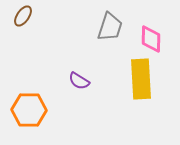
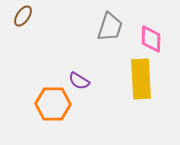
orange hexagon: moved 24 px right, 6 px up
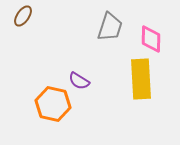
orange hexagon: rotated 12 degrees clockwise
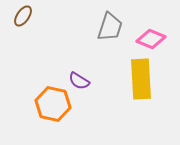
pink diamond: rotated 68 degrees counterclockwise
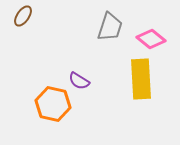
pink diamond: rotated 16 degrees clockwise
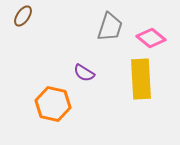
pink diamond: moved 1 px up
purple semicircle: moved 5 px right, 8 px up
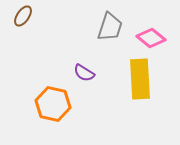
yellow rectangle: moved 1 px left
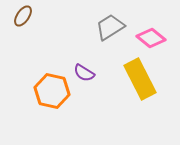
gray trapezoid: rotated 140 degrees counterclockwise
yellow rectangle: rotated 24 degrees counterclockwise
orange hexagon: moved 1 px left, 13 px up
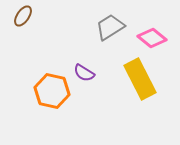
pink diamond: moved 1 px right
